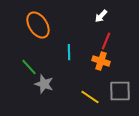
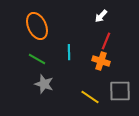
orange ellipse: moved 1 px left, 1 px down; rotated 8 degrees clockwise
green line: moved 8 px right, 8 px up; rotated 18 degrees counterclockwise
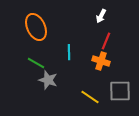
white arrow: rotated 16 degrees counterclockwise
orange ellipse: moved 1 px left, 1 px down
green line: moved 1 px left, 4 px down
gray star: moved 4 px right, 4 px up
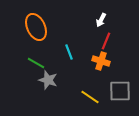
white arrow: moved 4 px down
cyan line: rotated 21 degrees counterclockwise
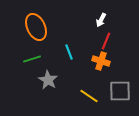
green line: moved 4 px left, 4 px up; rotated 48 degrees counterclockwise
gray star: rotated 12 degrees clockwise
yellow line: moved 1 px left, 1 px up
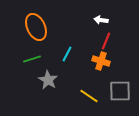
white arrow: rotated 72 degrees clockwise
cyan line: moved 2 px left, 2 px down; rotated 49 degrees clockwise
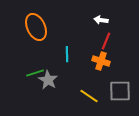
cyan line: rotated 28 degrees counterclockwise
green line: moved 3 px right, 14 px down
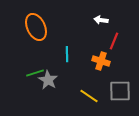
red line: moved 8 px right
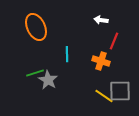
yellow line: moved 15 px right
